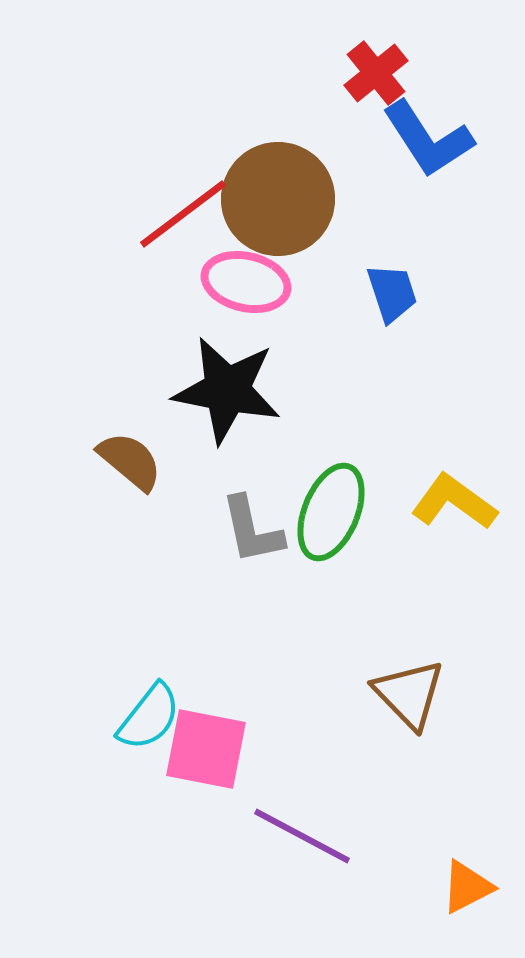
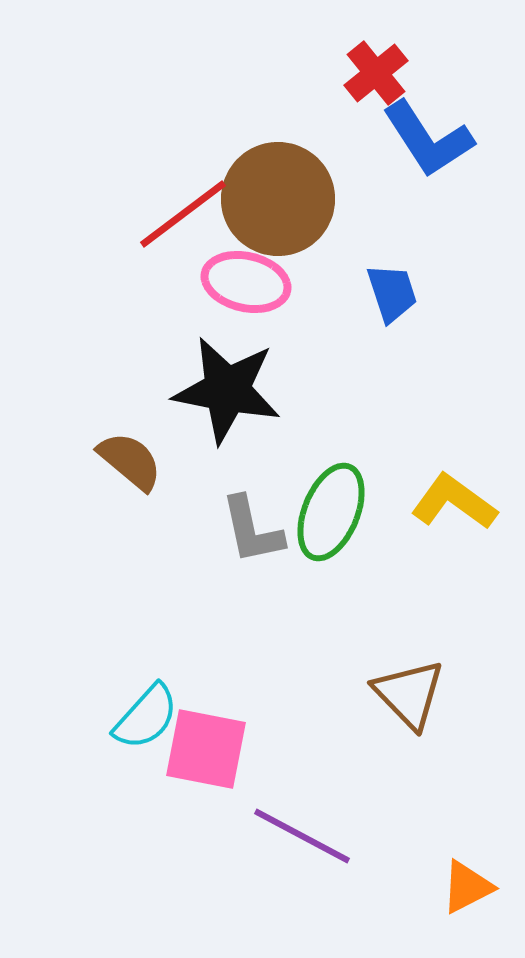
cyan semicircle: moved 3 px left; rotated 4 degrees clockwise
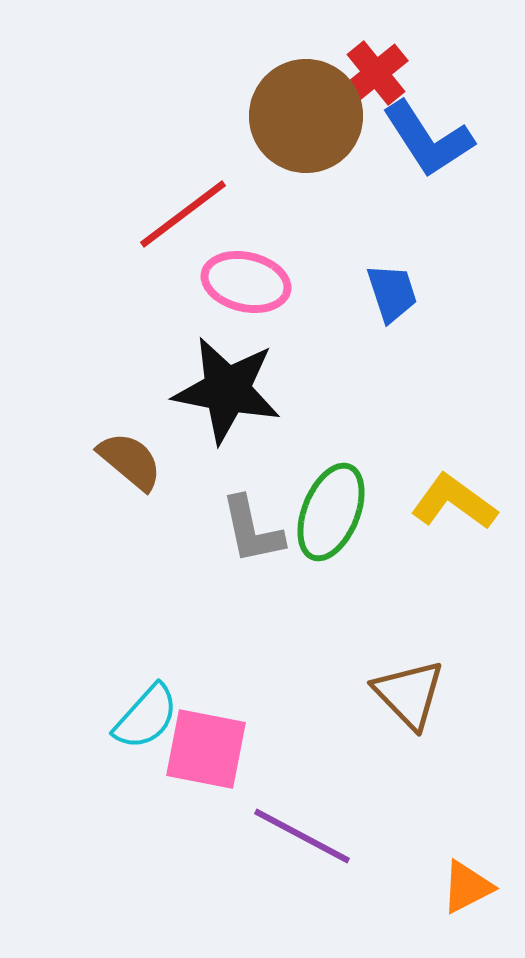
brown circle: moved 28 px right, 83 px up
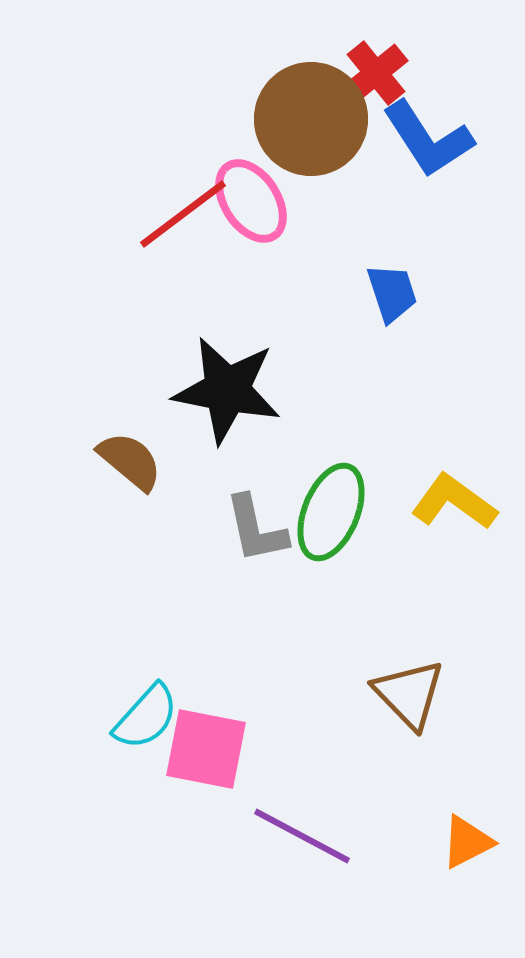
brown circle: moved 5 px right, 3 px down
pink ellipse: moved 5 px right, 81 px up; rotated 44 degrees clockwise
gray L-shape: moved 4 px right, 1 px up
orange triangle: moved 45 px up
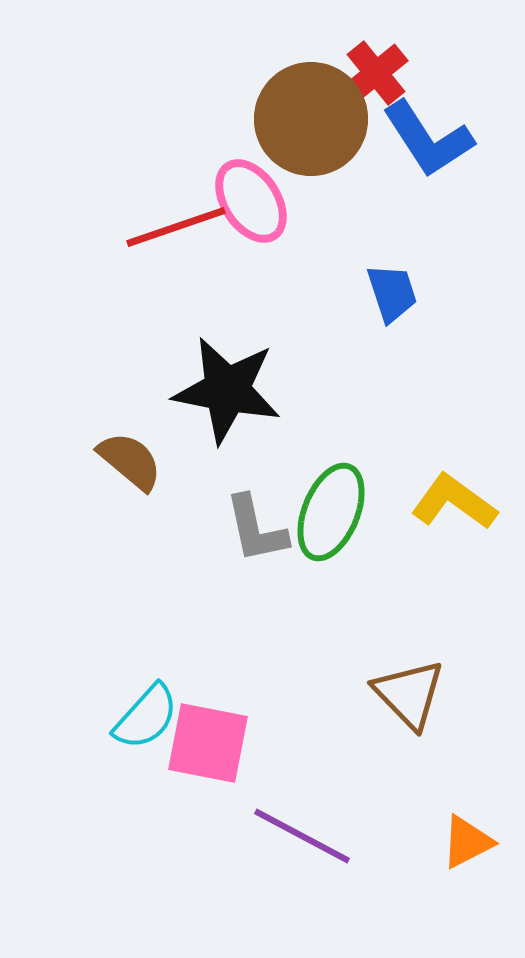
red line: moved 7 px left, 13 px down; rotated 18 degrees clockwise
pink square: moved 2 px right, 6 px up
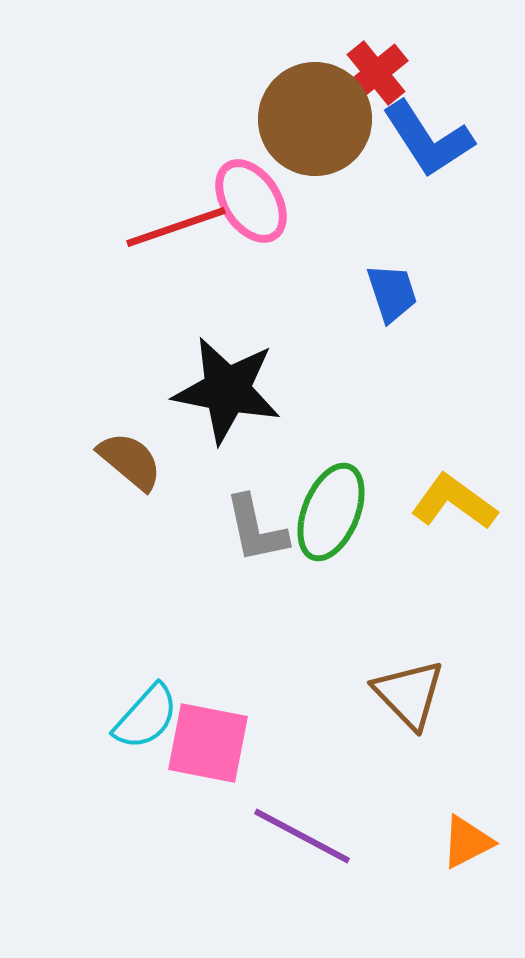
brown circle: moved 4 px right
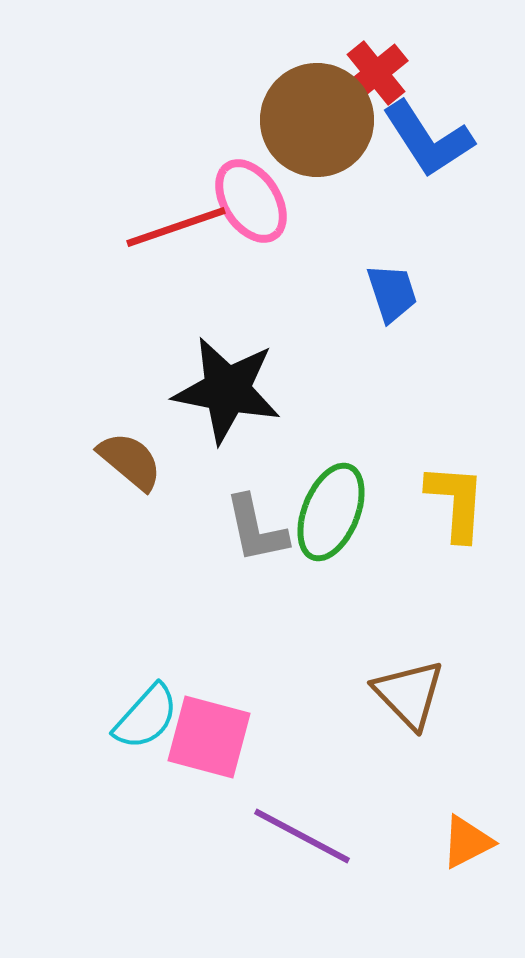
brown circle: moved 2 px right, 1 px down
yellow L-shape: moved 2 px right; rotated 58 degrees clockwise
pink square: moved 1 px right, 6 px up; rotated 4 degrees clockwise
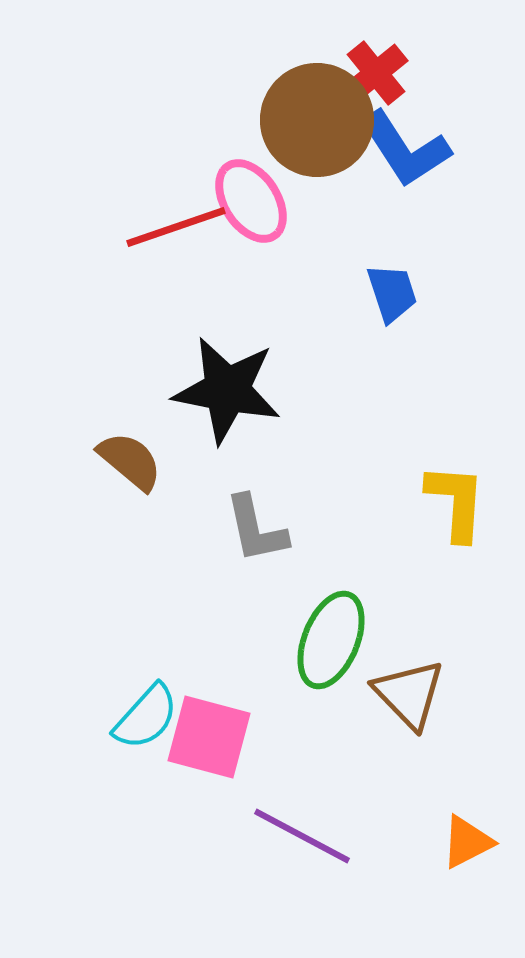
blue L-shape: moved 23 px left, 10 px down
green ellipse: moved 128 px down
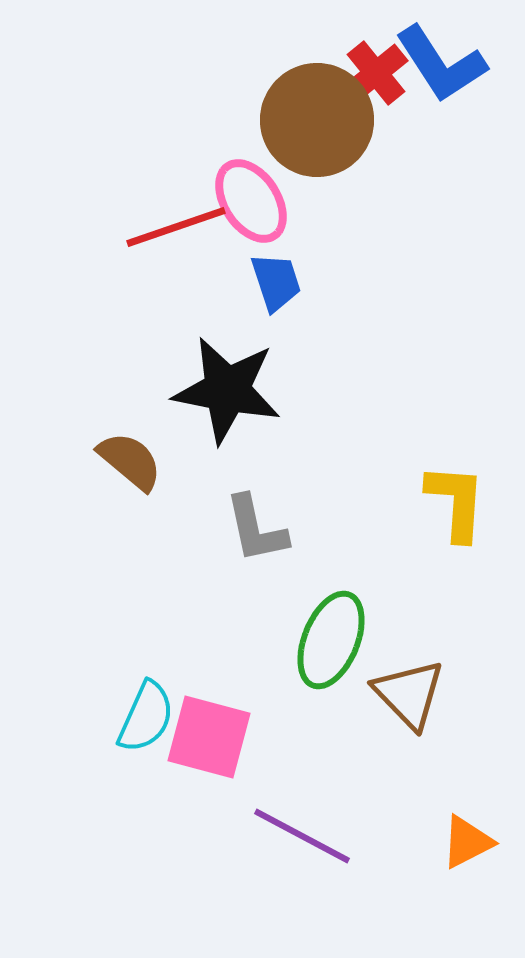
blue L-shape: moved 36 px right, 85 px up
blue trapezoid: moved 116 px left, 11 px up
cyan semicircle: rotated 18 degrees counterclockwise
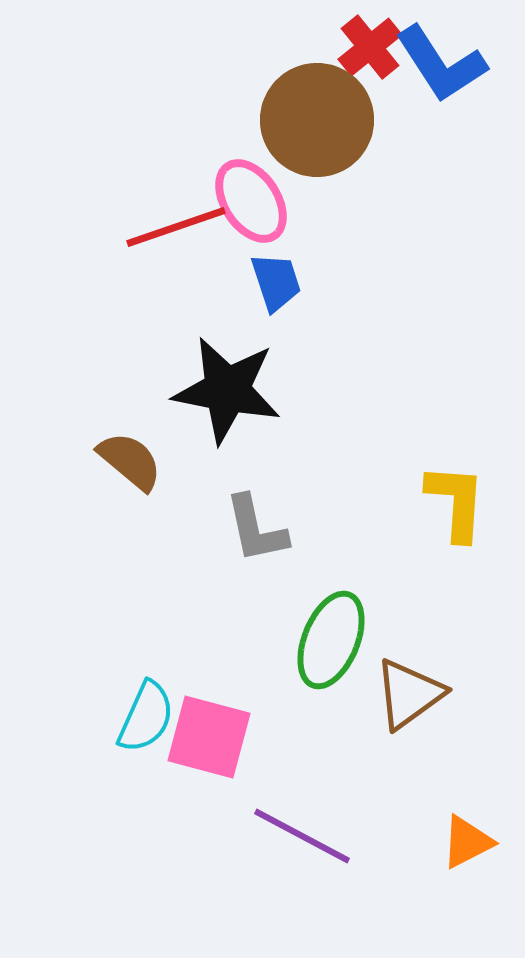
red cross: moved 6 px left, 26 px up
brown triangle: rotated 38 degrees clockwise
